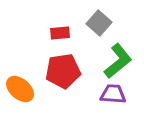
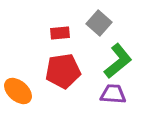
orange ellipse: moved 2 px left, 2 px down
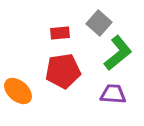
green L-shape: moved 8 px up
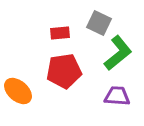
gray square: rotated 15 degrees counterclockwise
red pentagon: moved 1 px right
purple trapezoid: moved 4 px right, 2 px down
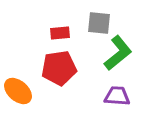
gray square: rotated 20 degrees counterclockwise
red pentagon: moved 5 px left, 3 px up
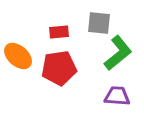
red rectangle: moved 1 px left, 1 px up
orange ellipse: moved 35 px up
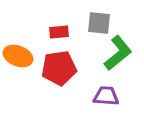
orange ellipse: rotated 20 degrees counterclockwise
purple trapezoid: moved 11 px left
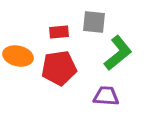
gray square: moved 5 px left, 1 px up
orange ellipse: rotated 8 degrees counterclockwise
